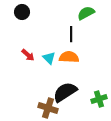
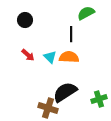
black circle: moved 3 px right, 8 px down
cyan triangle: moved 1 px right, 1 px up
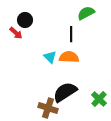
red arrow: moved 12 px left, 22 px up
green cross: rotated 28 degrees counterclockwise
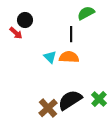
black semicircle: moved 5 px right, 8 px down
brown cross: rotated 30 degrees clockwise
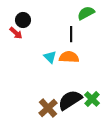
black circle: moved 2 px left
green cross: moved 7 px left
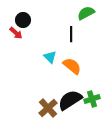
orange semicircle: moved 3 px right, 9 px down; rotated 36 degrees clockwise
green cross: rotated 28 degrees clockwise
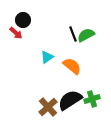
green semicircle: moved 22 px down
black line: moved 2 px right; rotated 21 degrees counterclockwise
cyan triangle: moved 3 px left; rotated 40 degrees clockwise
brown cross: moved 1 px up
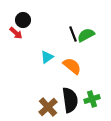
black semicircle: rotated 115 degrees clockwise
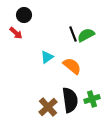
black circle: moved 1 px right, 5 px up
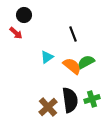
green semicircle: moved 27 px down
